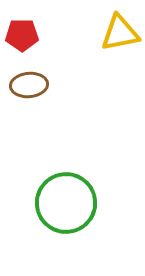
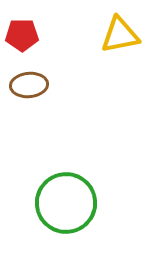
yellow triangle: moved 2 px down
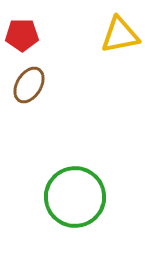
brown ellipse: rotated 54 degrees counterclockwise
green circle: moved 9 px right, 6 px up
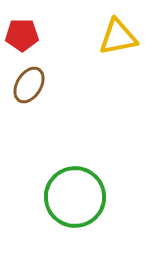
yellow triangle: moved 2 px left, 2 px down
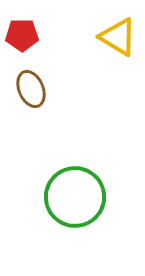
yellow triangle: rotated 42 degrees clockwise
brown ellipse: moved 2 px right, 4 px down; rotated 54 degrees counterclockwise
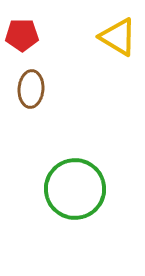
brown ellipse: rotated 27 degrees clockwise
green circle: moved 8 px up
